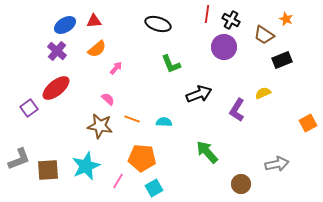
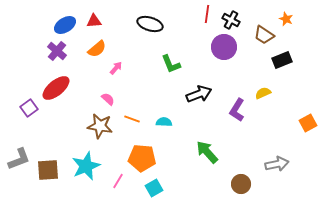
black ellipse: moved 8 px left
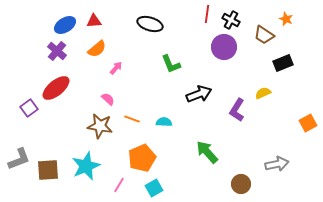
black rectangle: moved 1 px right, 3 px down
orange pentagon: rotated 28 degrees counterclockwise
pink line: moved 1 px right, 4 px down
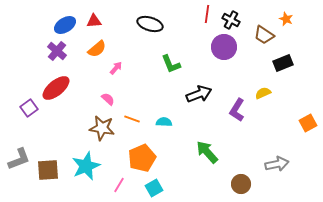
brown star: moved 2 px right, 2 px down
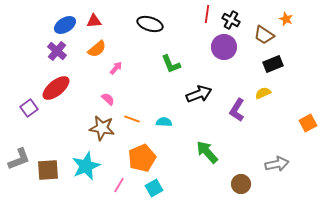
black rectangle: moved 10 px left, 1 px down
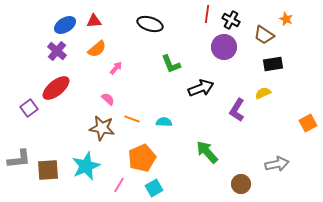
black rectangle: rotated 12 degrees clockwise
black arrow: moved 2 px right, 6 px up
gray L-shape: rotated 15 degrees clockwise
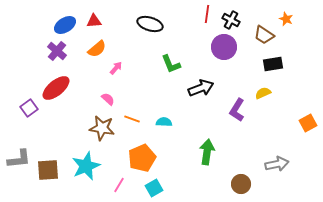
green arrow: rotated 50 degrees clockwise
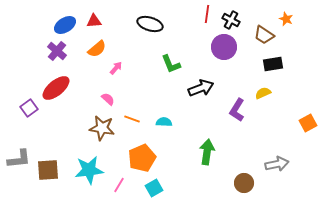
cyan star: moved 3 px right, 4 px down; rotated 16 degrees clockwise
brown circle: moved 3 px right, 1 px up
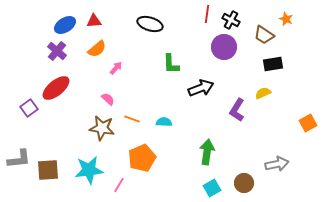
green L-shape: rotated 20 degrees clockwise
cyan square: moved 58 px right
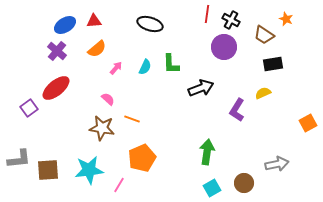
cyan semicircle: moved 19 px left, 55 px up; rotated 112 degrees clockwise
